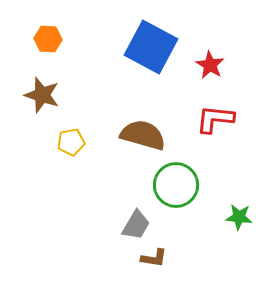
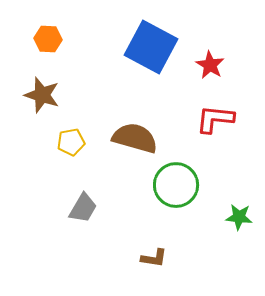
brown semicircle: moved 8 px left, 3 px down
gray trapezoid: moved 53 px left, 17 px up
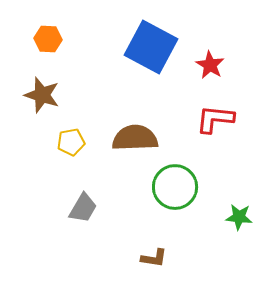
brown semicircle: rotated 18 degrees counterclockwise
green circle: moved 1 px left, 2 px down
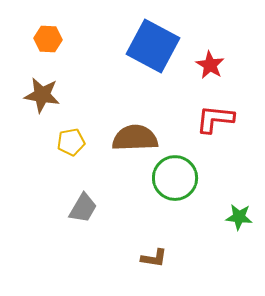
blue square: moved 2 px right, 1 px up
brown star: rotated 9 degrees counterclockwise
green circle: moved 9 px up
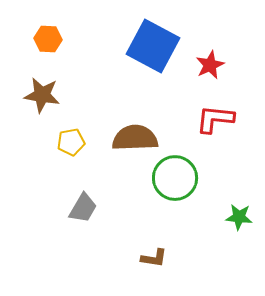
red star: rotated 16 degrees clockwise
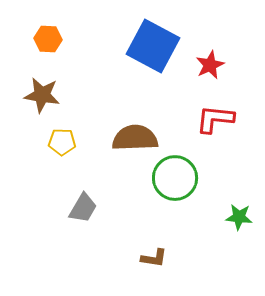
yellow pentagon: moved 9 px left; rotated 12 degrees clockwise
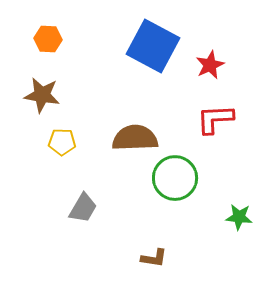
red L-shape: rotated 9 degrees counterclockwise
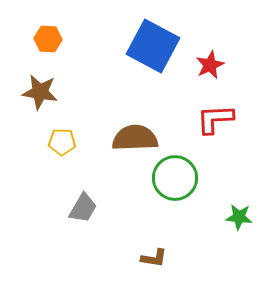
brown star: moved 2 px left, 3 px up
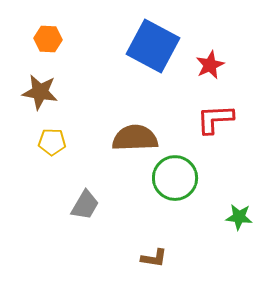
yellow pentagon: moved 10 px left
gray trapezoid: moved 2 px right, 3 px up
